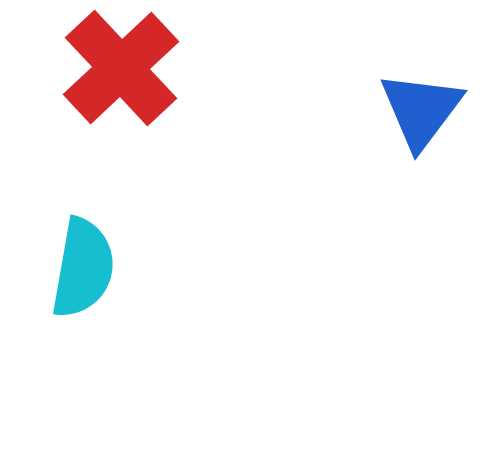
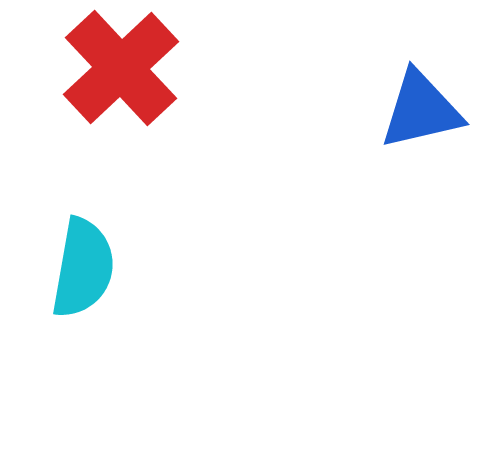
blue triangle: rotated 40 degrees clockwise
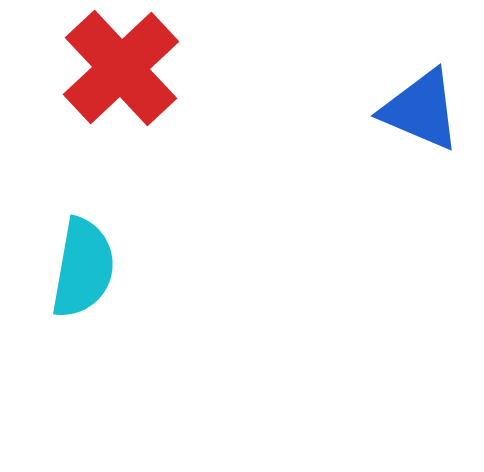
blue triangle: rotated 36 degrees clockwise
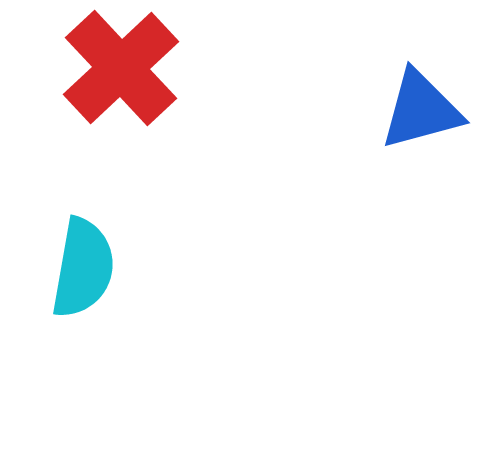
blue triangle: rotated 38 degrees counterclockwise
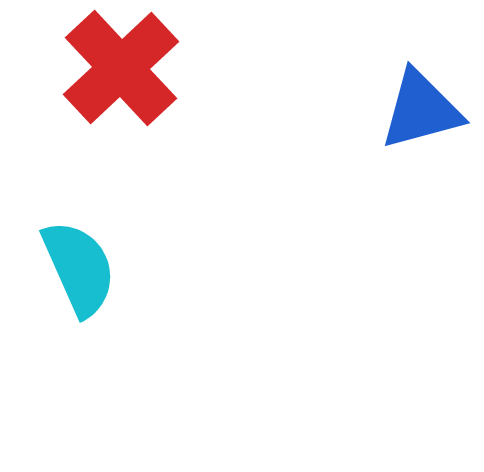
cyan semicircle: moved 4 px left; rotated 34 degrees counterclockwise
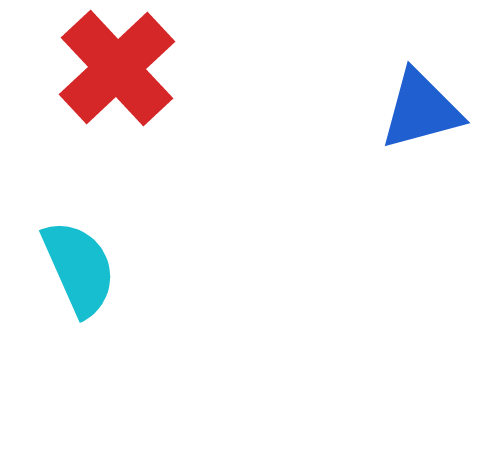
red cross: moved 4 px left
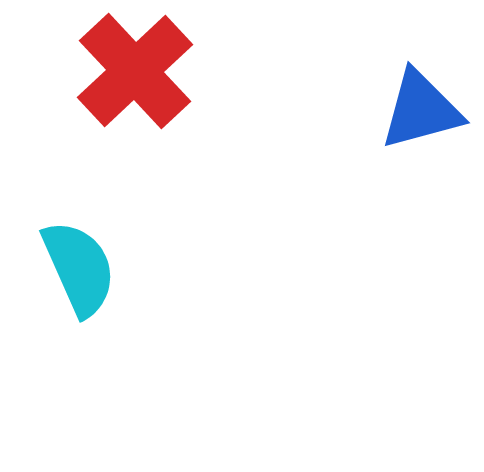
red cross: moved 18 px right, 3 px down
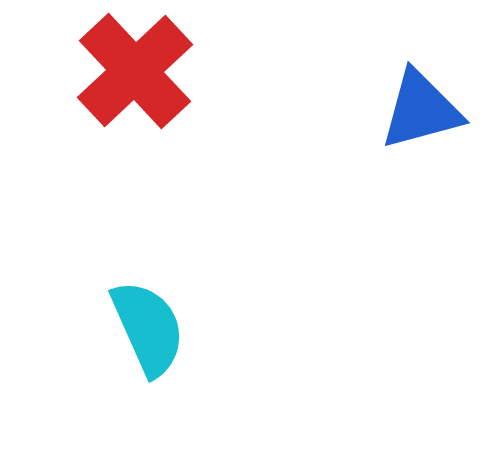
cyan semicircle: moved 69 px right, 60 px down
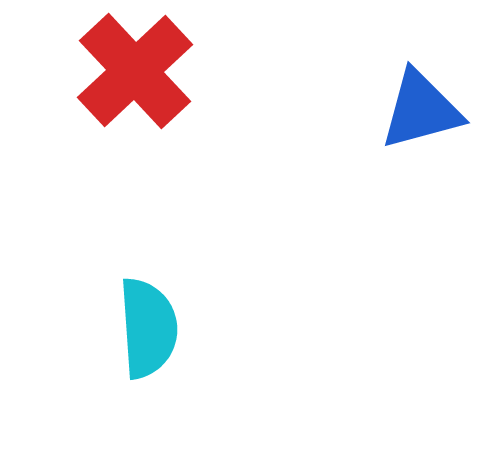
cyan semicircle: rotated 20 degrees clockwise
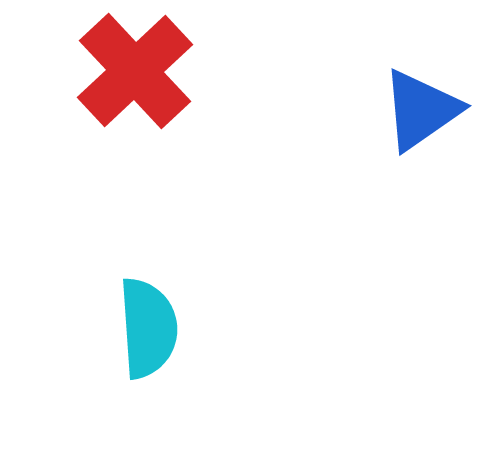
blue triangle: rotated 20 degrees counterclockwise
